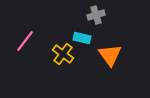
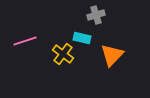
pink line: rotated 35 degrees clockwise
orange triangle: moved 2 px right; rotated 20 degrees clockwise
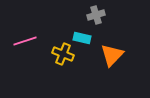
yellow cross: rotated 15 degrees counterclockwise
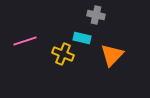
gray cross: rotated 30 degrees clockwise
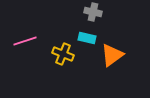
gray cross: moved 3 px left, 3 px up
cyan rectangle: moved 5 px right
orange triangle: rotated 10 degrees clockwise
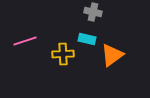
cyan rectangle: moved 1 px down
yellow cross: rotated 25 degrees counterclockwise
